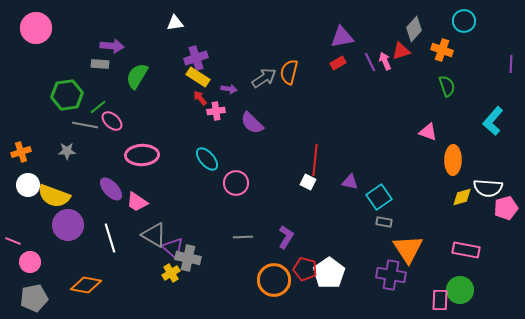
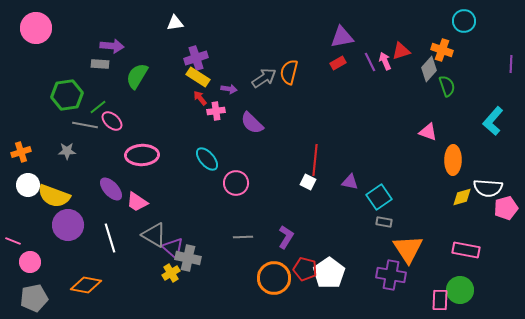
gray diamond at (414, 29): moved 15 px right, 40 px down
orange circle at (274, 280): moved 2 px up
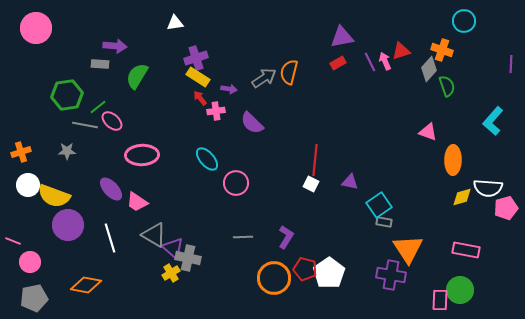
purple arrow at (112, 46): moved 3 px right
white square at (308, 182): moved 3 px right, 2 px down
cyan square at (379, 197): moved 8 px down
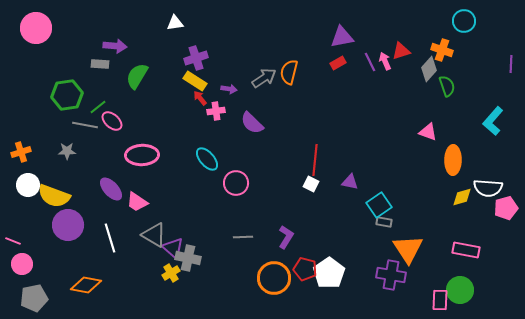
yellow rectangle at (198, 77): moved 3 px left, 4 px down
pink circle at (30, 262): moved 8 px left, 2 px down
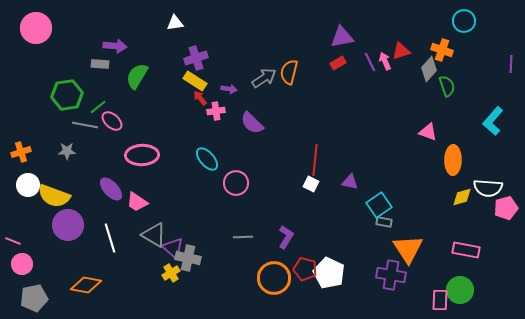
white pentagon at (329, 273): rotated 12 degrees counterclockwise
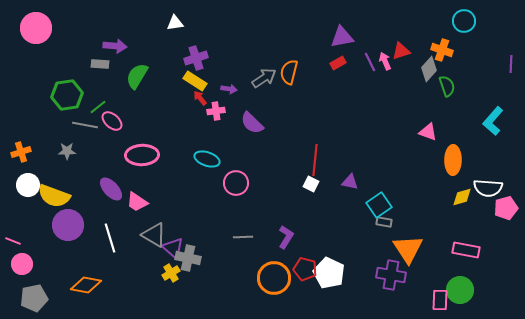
cyan ellipse at (207, 159): rotated 30 degrees counterclockwise
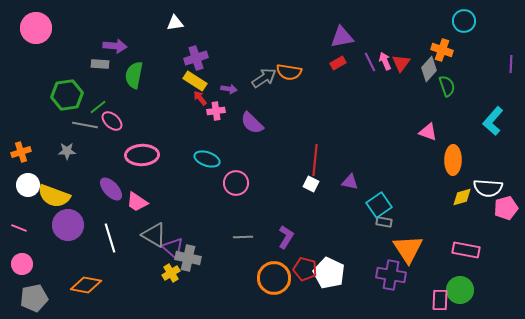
red triangle at (401, 51): moved 12 px down; rotated 36 degrees counterclockwise
orange semicircle at (289, 72): rotated 95 degrees counterclockwise
green semicircle at (137, 76): moved 3 px left, 1 px up; rotated 20 degrees counterclockwise
pink line at (13, 241): moved 6 px right, 13 px up
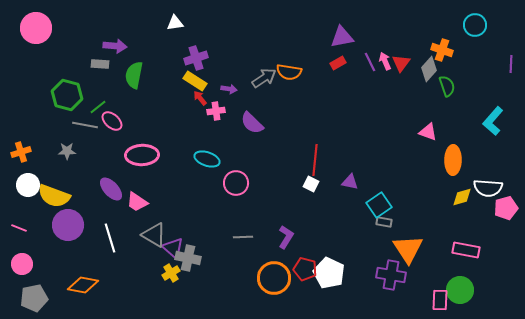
cyan circle at (464, 21): moved 11 px right, 4 px down
green hexagon at (67, 95): rotated 24 degrees clockwise
orange diamond at (86, 285): moved 3 px left
